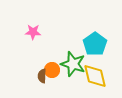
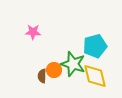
cyan pentagon: moved 2 px down; rotated 20 degrees clockwise
orange circle: moved 2 px right
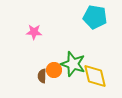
pink star: moved 1 px right
cyan pentagon: moved 29 px up; rotated 25 degrees clockwise
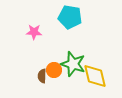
cyan pentagon: moved 25 px left
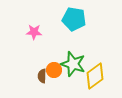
cyan pentagon: moved 4 px right, 2 px down
yellow diamond: rotated 68 degrees clockwise
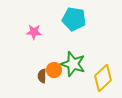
yellow diamond: moved 8 px right, 2 px down; rotated 8 degrees counterclockwise
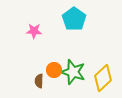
cyan pentagon: rotated 25 degrees clockwise
pink star: moved 1 px up
green star: moved 8 px down
brown semicircle: moved 3 px left, 5 px down
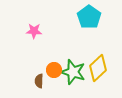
cyan pentagon: moved 15 px right, 2 px up
yellow diamond: moved 5 px left, 10 px up
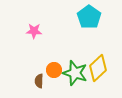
green star: moved 2 px right, 1 px down
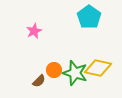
pink star: rotated 28 degrees counterclockwise
yellow diamond: rotated 56 degrees clockwise
brown semicircle: rotated 136 degrees counterclockwise
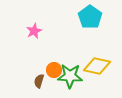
cyan pentagon: moved 1 px right
yellow diamond: moved 1 px left, 2 px up
green star: moved 5 px left, 3 px down; rotated 15 degrees counterclockwise
brown semicircle: rotated 152 degrees clockwise
